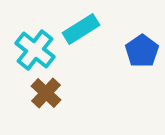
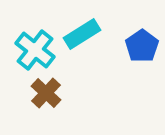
cyan rectangle: moved 1 px right, 5 px down
blue pentagon: moved 5 px up
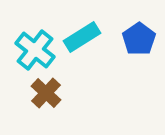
cyan rectangle: moved 3 px down
blue pentagon: moved 3 px left, 7 px up
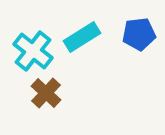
blue pentagon: moved 5 px up; rotated 28 degrees clockwise
cyan cross: moved 2 px left, 1 px down
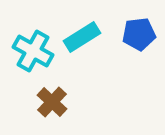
cyan cross: rotated 9 degrees counterclockwise
brown cross: moved 6 px right, 9 px down
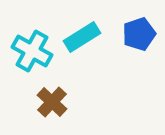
blue pentagon: rotated 12 degrees counterclockwise
cyan cross: moved 1 px left
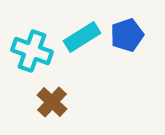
blue pentagon: moved 12 px left, 1 px down
cyan cross: rotated 9 degrees counterclockwise
